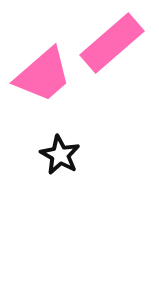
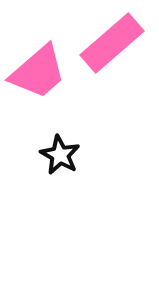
pink trapezoid: moved 5 px left, 3 px up
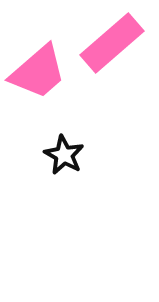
black star: moved 4 px right
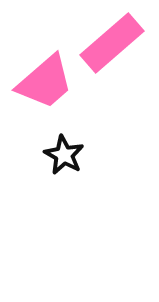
pink trapezoid: moved 7 px right, 10 px down
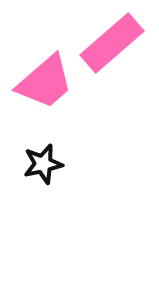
black star: moved 21 px left, 9 px down; rotated 30 degrees clockwise
